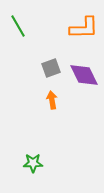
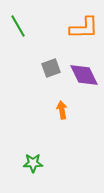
orange arrow: moved 10 px right, 10 px down
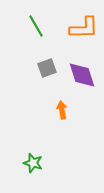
green line: moved 18 px right
gray square: moved 4 px left
purple diamond: moved 2 px left; rotated 8 degrees clockwise
green star: rotated 18 degrees clockwise
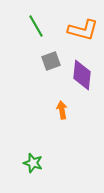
orange L-shape: moved 1 px left, 2 px down; rotated 16 degrees clockwise
gray square: moved 4 px right, 7 px up
purple diamond: rotated 24 degrees clockwise
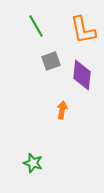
orange L-shape: rotated 64 degrees clockwise
orange arrow: rotated 18 degrees clockwise
